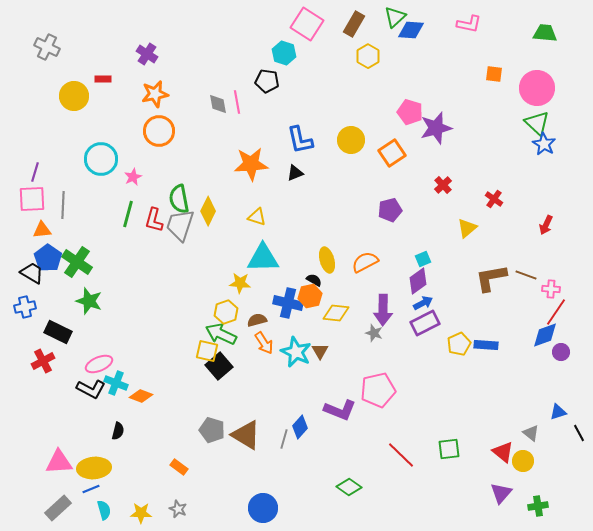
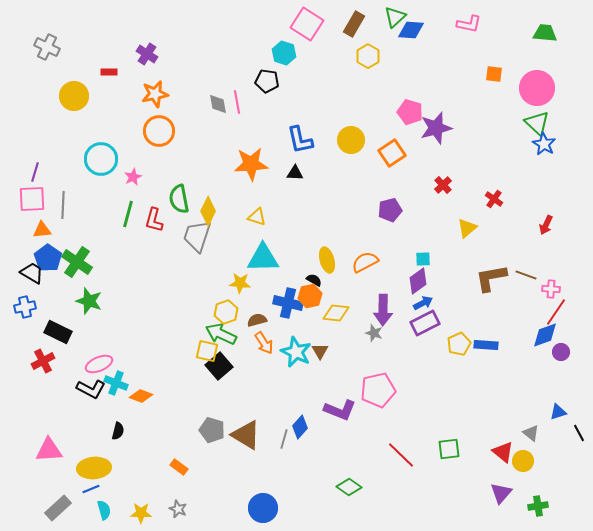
red rectangle at (103, 79): moved 6 px right, 7 px up
black triangle at (295, 173): rotated 24 degrees clockwise
gray trapezoid at (180, 225): moved 17 px right, 11 px down
cyan square at (423, 259): rotated 21 degrees clockwise
pink triangle at (59, 462): moved 10 px left, 12 px up
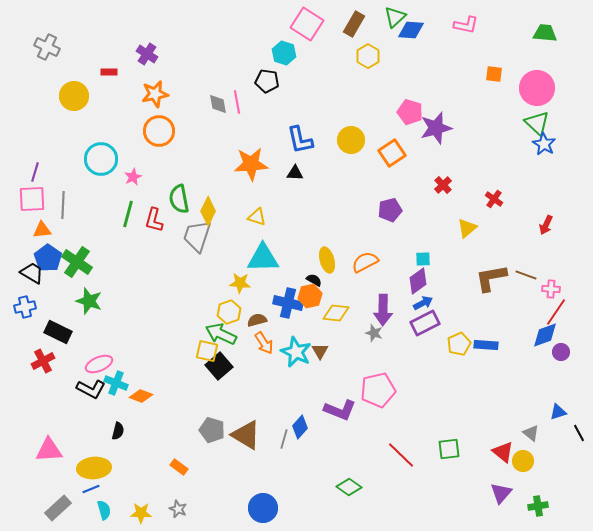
pink L-shape at (469, 24): moved 3 px left, 1 px down
yellow hexagon at (226, 312): moved 3 px right
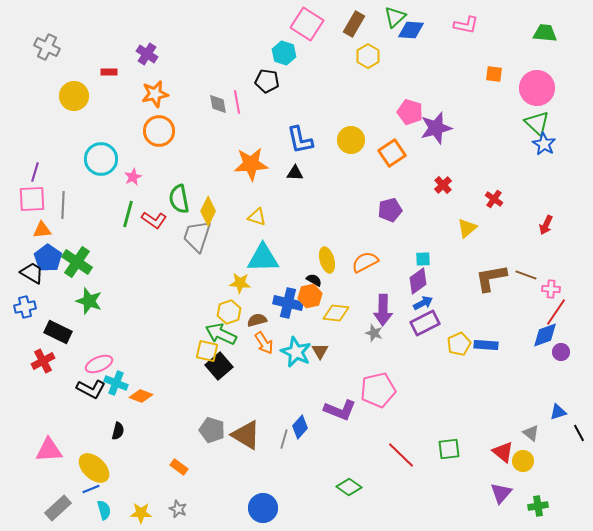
red L-shape at (154, 220): rotated 70 degrees counterclockwise
yellow ellipse at (94, 468): rotated 48 degrees clockwise
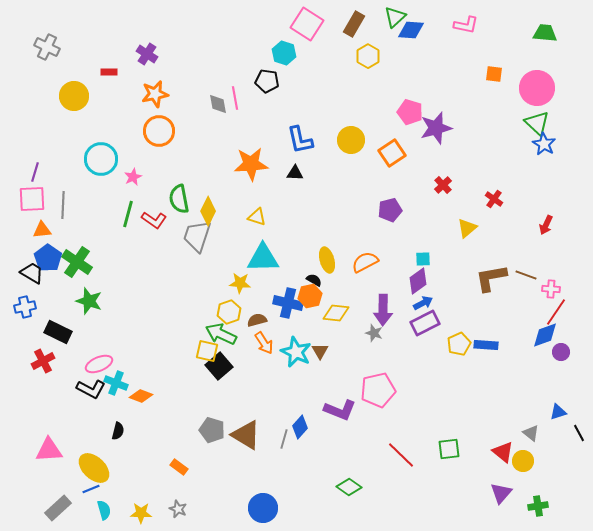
pink line at (237, 102): moved 2 px left, 4 px up
